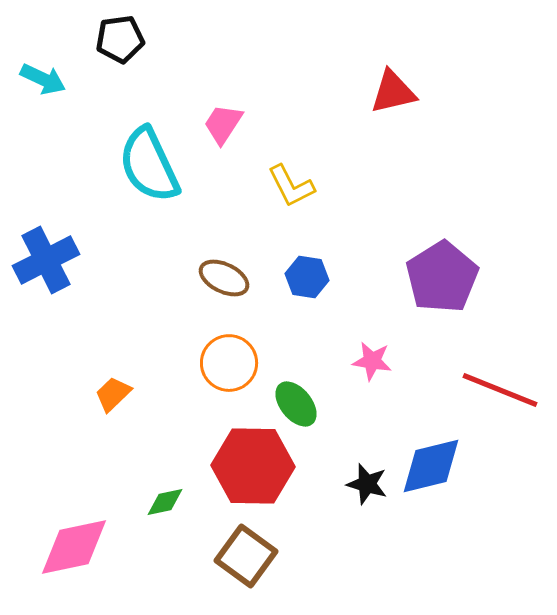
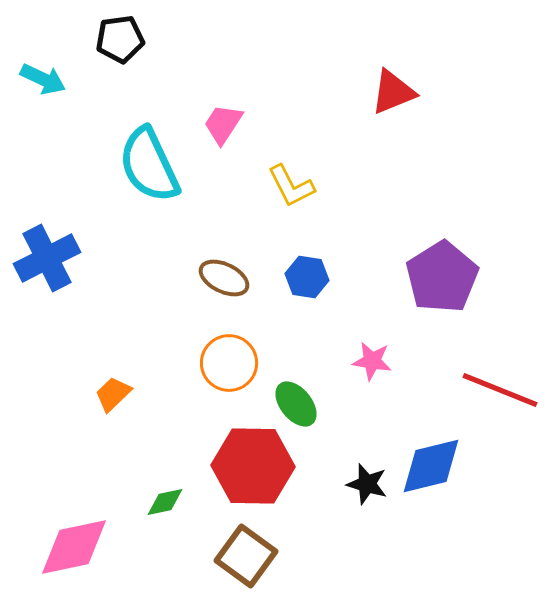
red triangle: rotated 9 degrees counterclockwise
blue cross: moved 1 px right, 2 px up
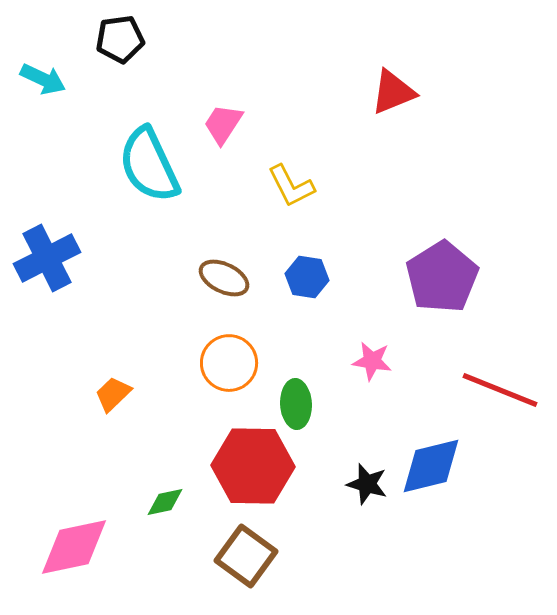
green ellipse: rotated 36 degrees clockwise
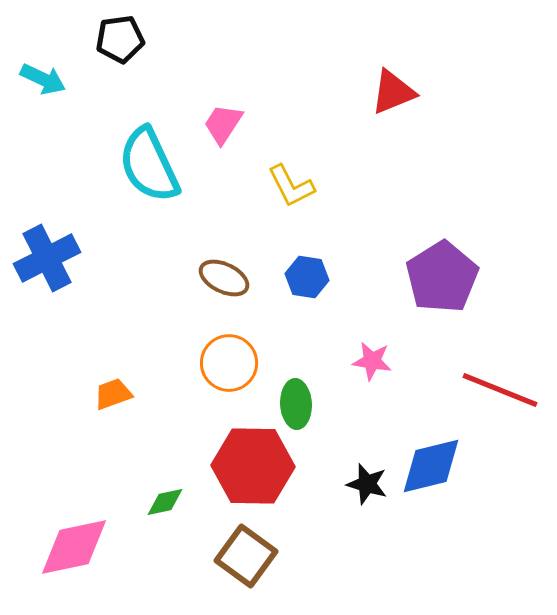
orange trapezoid: rotated 24 degrees clockwise
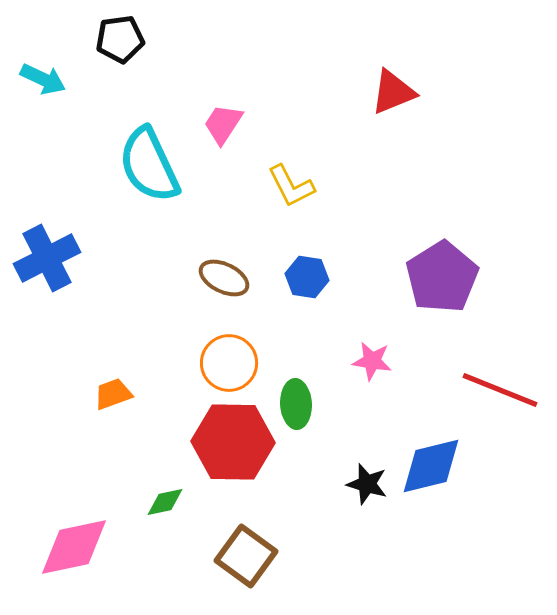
red hexagon: moved 20 px left, 24 px up
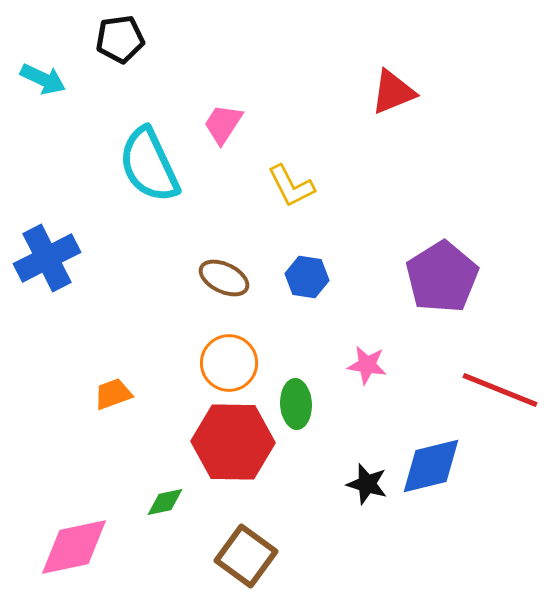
pink star: moved 5 px left, 4 px down
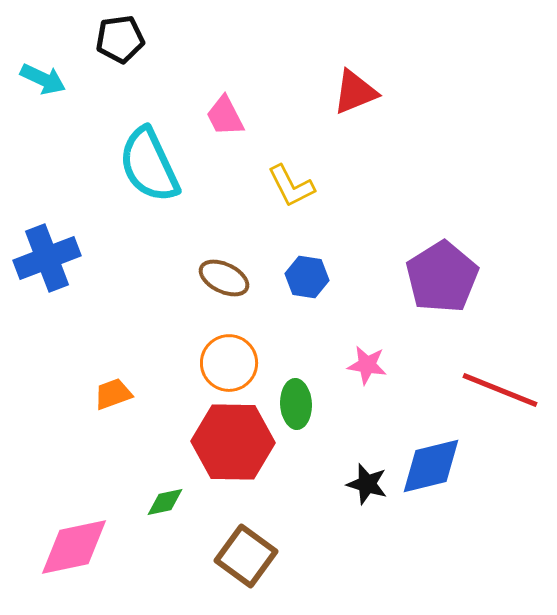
red triangle: moved 38 px left
pink trapezoid: moved 2 px right, 8 px up; rotated 60 degrees counterclockwise
blue cross: rotated 6 degrees clockwise
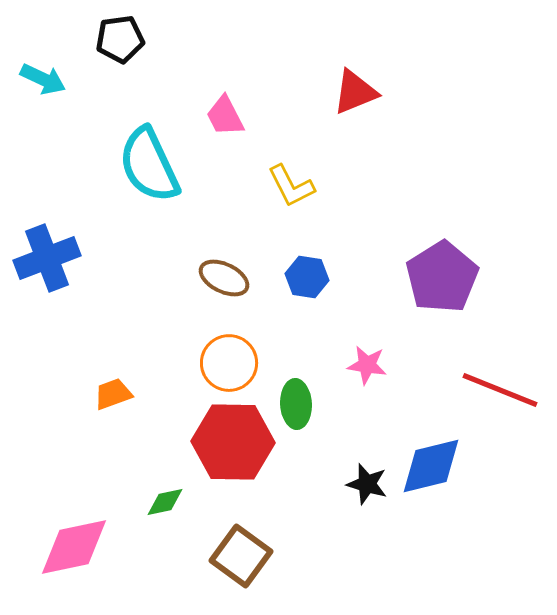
brown square: moved 5 px left
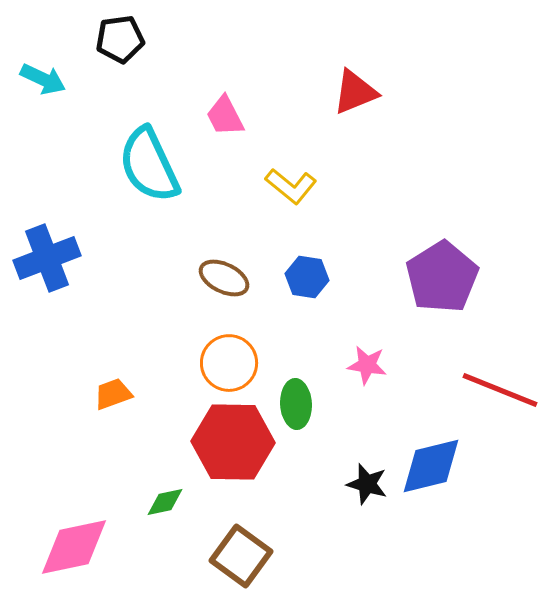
yellow L-shape: rotated 24 degrees counterclockwise
